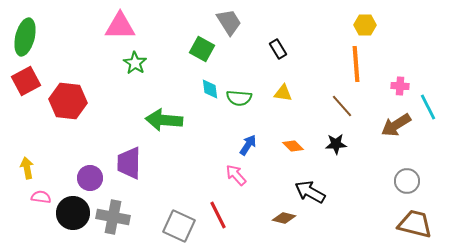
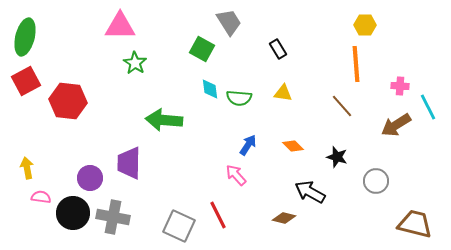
black star: moved 1 px right, 13 px down; rotated 20 degrees clockwise
gray circle: moved 31 px left
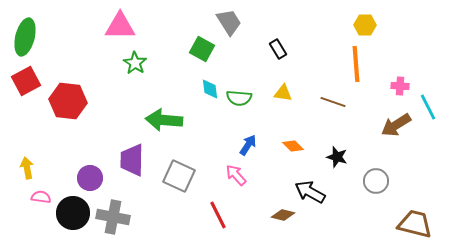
brown line: moved 9 px left, 4 px up; rotated 30 degrees counterclockwise
purple trapezoid: moved 3 px right, 3 px up
brown diamond: moved 1 px left, 3 px up
gray square: moved 50 px up
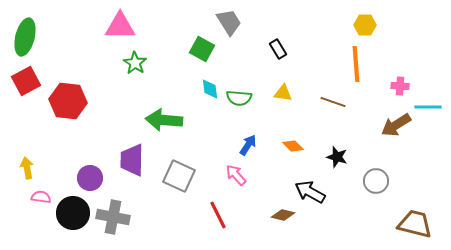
cyan line: rotated 64 degrees counterclockwise
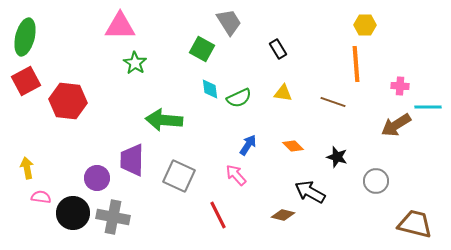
green semicircle: rotated 30 degrees counterclockwise
purple circle: moved 7 px right
